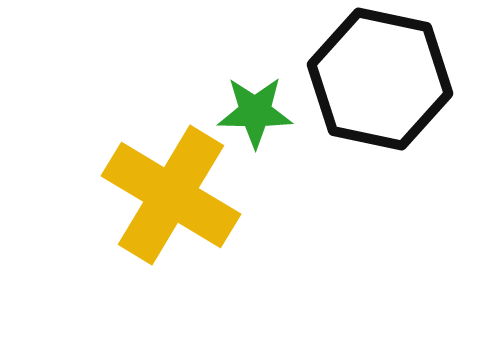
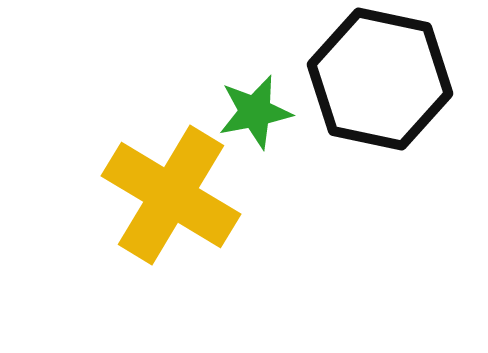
green star: rotated 12 degrees counterclockwise
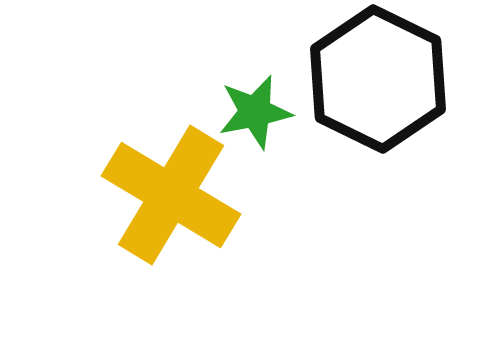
black hexagon: moved 2 px left; rotated 14 degrees clockwise
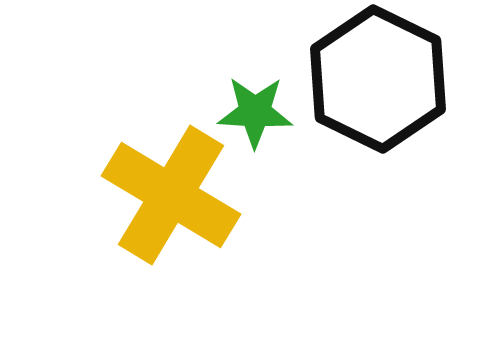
green star: rotated 14 degrees clockwise
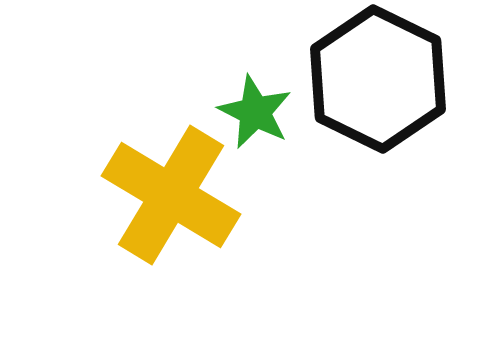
green star: rotated 24 degrees clockwise
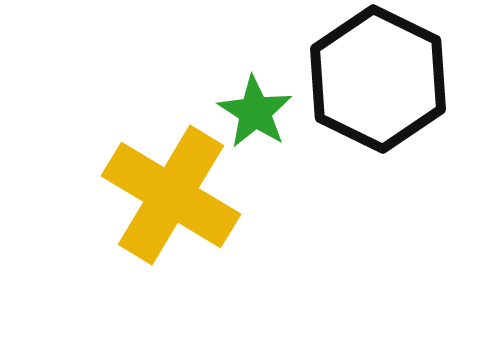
green star: rotated 6 degrees clockwise
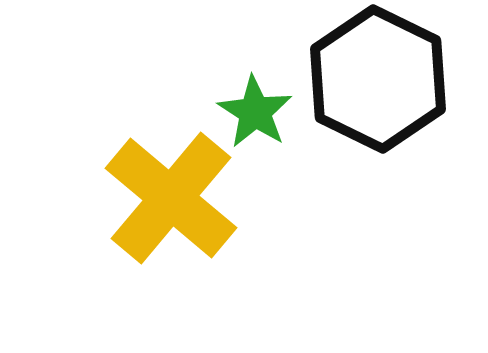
yellow cross: moved 3 px down; rotated 9 degrees clockwise
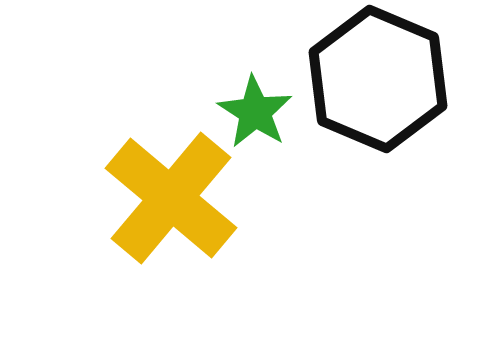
black hexagon: rotated 3 degrees counterclockwise
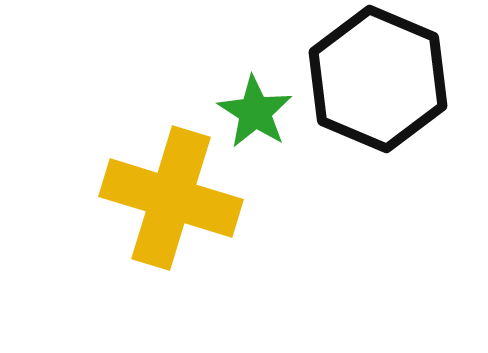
yellow cross: rotated 23 degrees counterclockwise
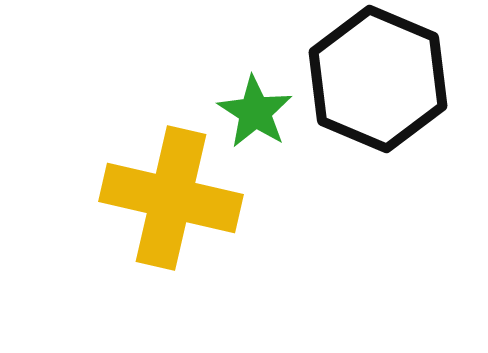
yellow cross: rotated 4 degrees counterclockwise
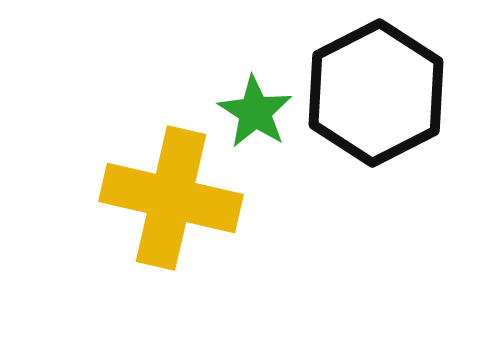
black hexagon: moved 2 px left, 14 px down; rotated 10 degrees clockwise
